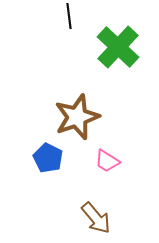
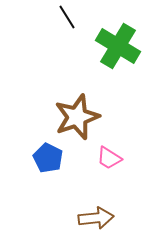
black line: moved 2 px left, 1 px down; rotated 25 degrees counterclockwise
green cross: moved 1 px up; rotated 12 degrees counterclockwise
pink trapezoid: moved 2 px right, 3 px up
brown arrow: rotated 56 degrees counterclockwise
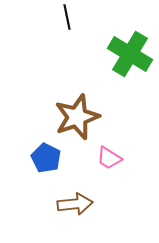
black line: rotated 20 degrees clockwise
green cross: moved 12 px right, 8 px down
blue pentagon: moved 2 px left
brown arrow: moved 21 px left, 14 px up
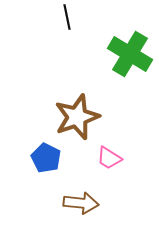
brown arrow: moved 6 px right, 1 px up; rotated 12 degrees clockwise
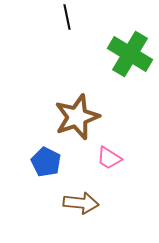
blue pentagon: moved 4 px down
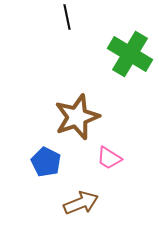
brown arrow: rotated 28 degrees counterclockwise
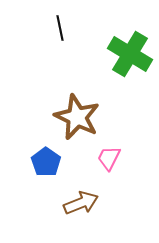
black line: moved 7 px left, 11 px down
brown star: rotated 27 degrees counterclockwise
pink trapezoid: rotated 84 degrees clockwise
blue pentagon: rotated 8 degrees clockwise
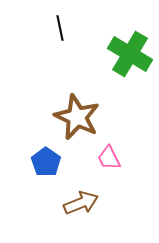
pink trapezoid: rotated 52 degrees counterclockwise
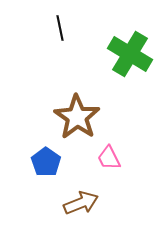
brown star: rotated 9 degrees clockwise
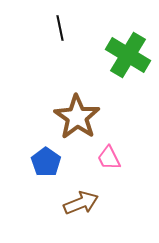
green cross: moved 2 px left, 1 px down
